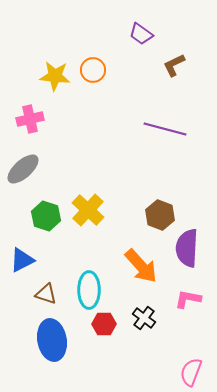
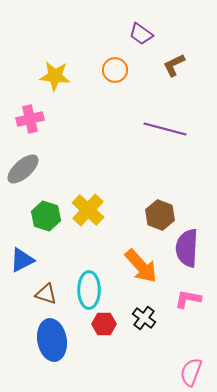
orange circle: moved 22 px right
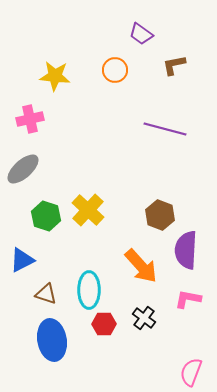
brown L-shape: rotated 15 degrees clockwise
purple semicircle: moved 1 px left, 2 px down
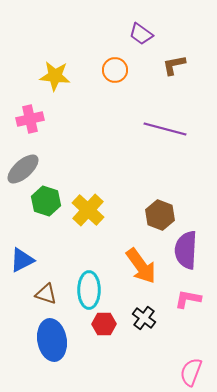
green hexagon: moved 15 px up
orange arrow: rotated 6 degrees clockwise
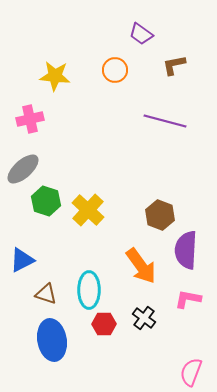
purple line: moved 8 px up
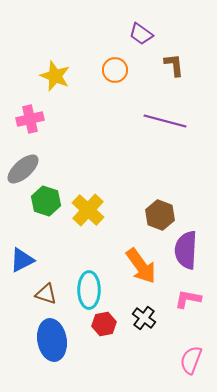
brown L-shape: rotated 95 degrees clockwise
yellow star: rotated 16 degrees clockwise
red hexagon: rotated 10 degrees counterclockwise
pink semicircle: moved 12 px up
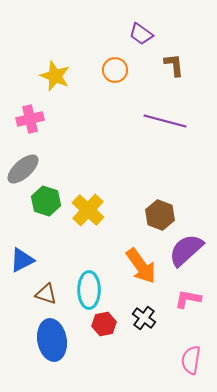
purple semicircle: rotated 45 degrees clockwise
pink semicircle: rotated 12 degrees counterclockwise
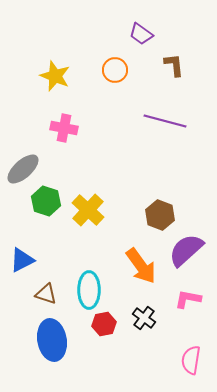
pink cross: moved 34 px right, 9 px down; rotated 24 degrees clockwise
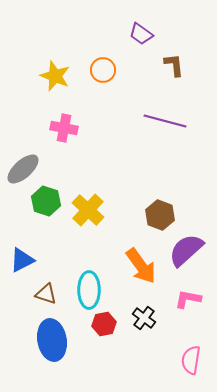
orange circle: moved 12 px left
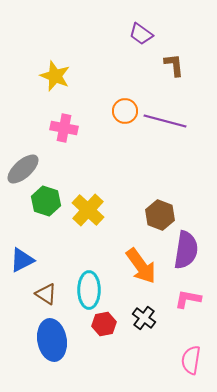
orange circle: moved 22 px right, 41 px down
purple semicircle: rotated 141 degrees clockwise
brown triangle: rotated 15 degrees clockwise
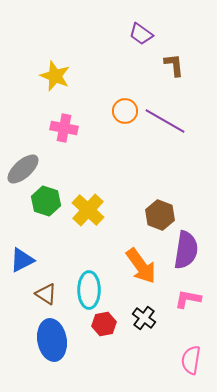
purple line: rotated 15 degrees clockwise
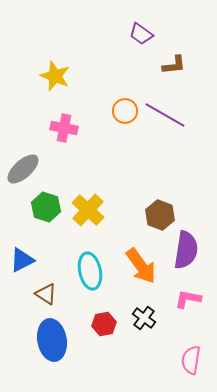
brown L-shape: rotated 90 degrees clockwise
purple line: moved 6 px up
green hexagon: moved 6 px down
cyan ellipse: moved 1 px right, 19 px up; rotated 12 degrees counterclockwise
